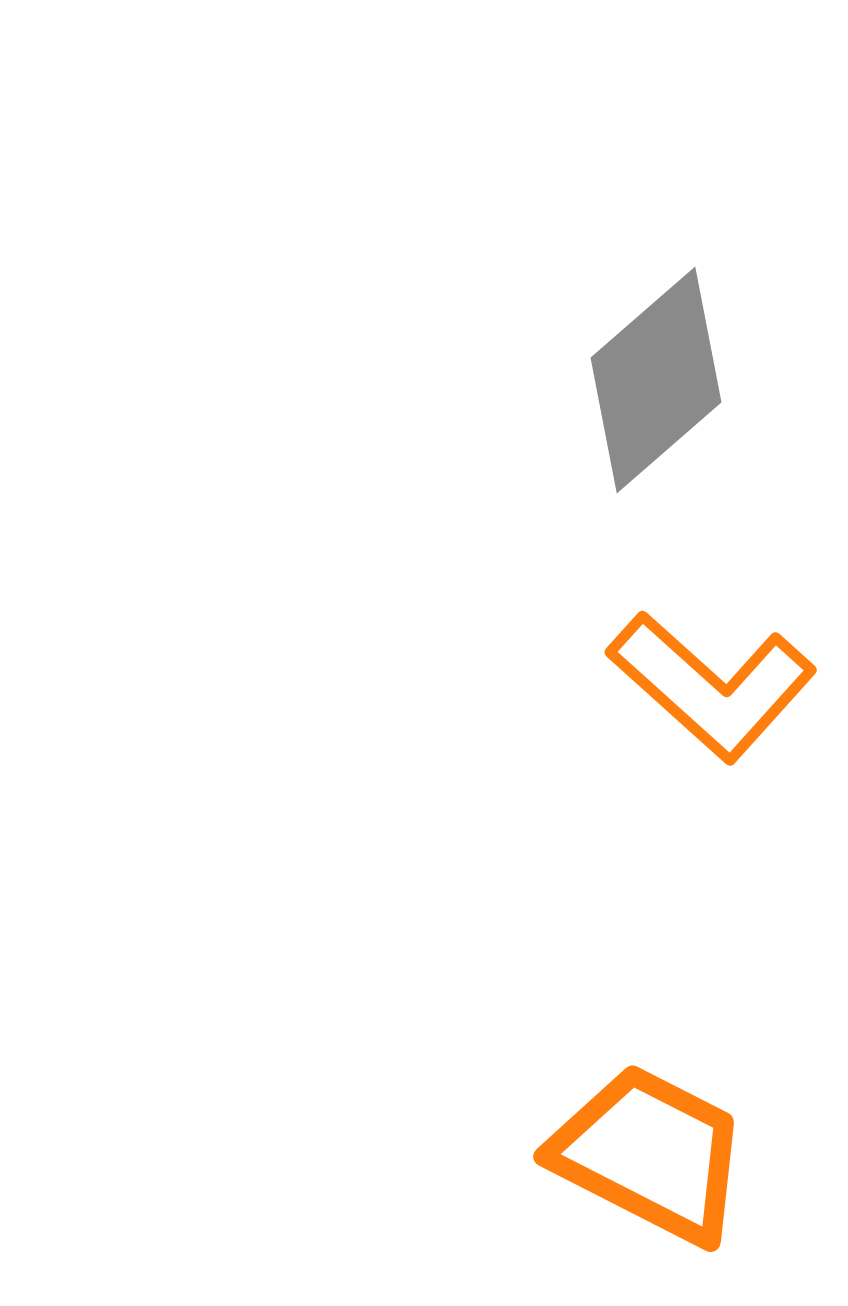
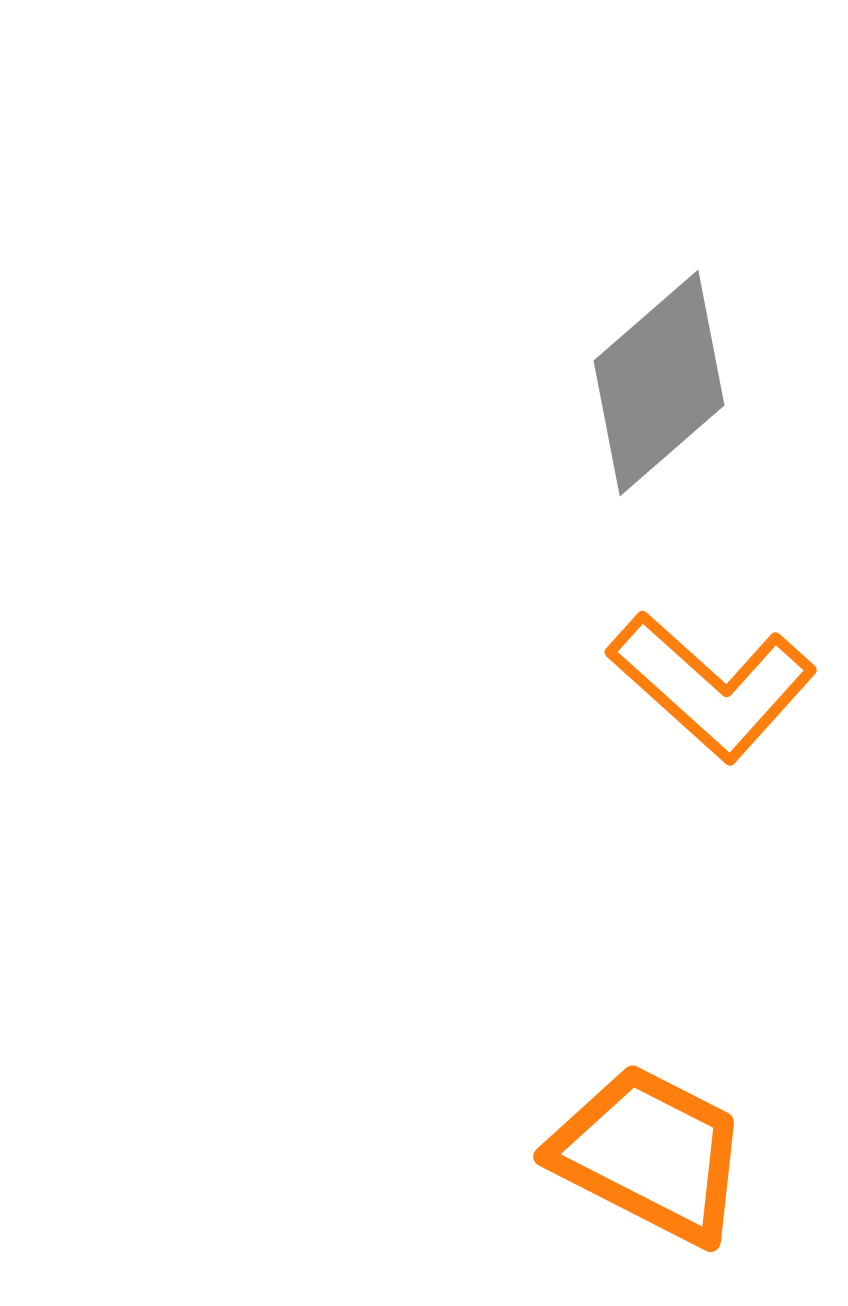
gray diamond: moved 3 px right, 3 px down
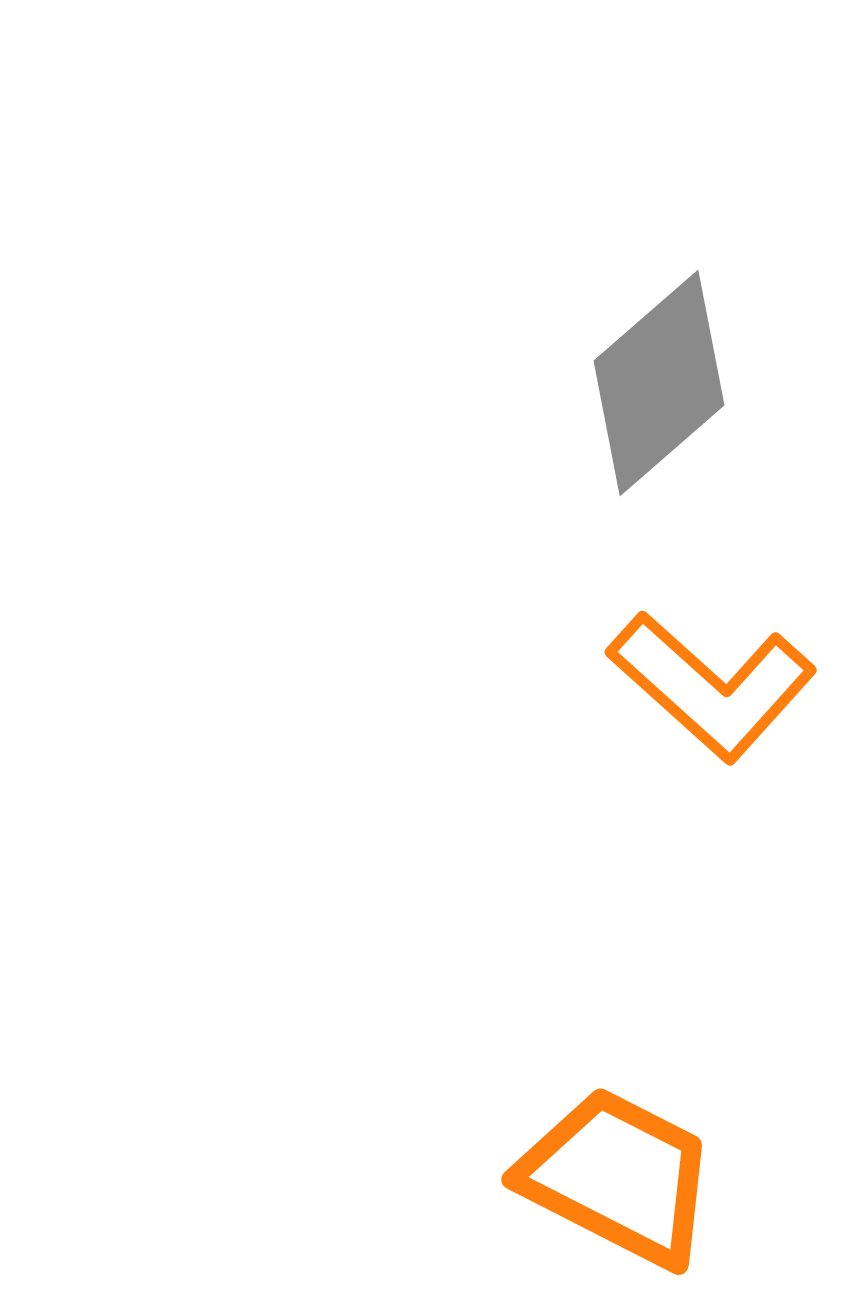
orange trapezoid: moved 32 px left, 23 px down
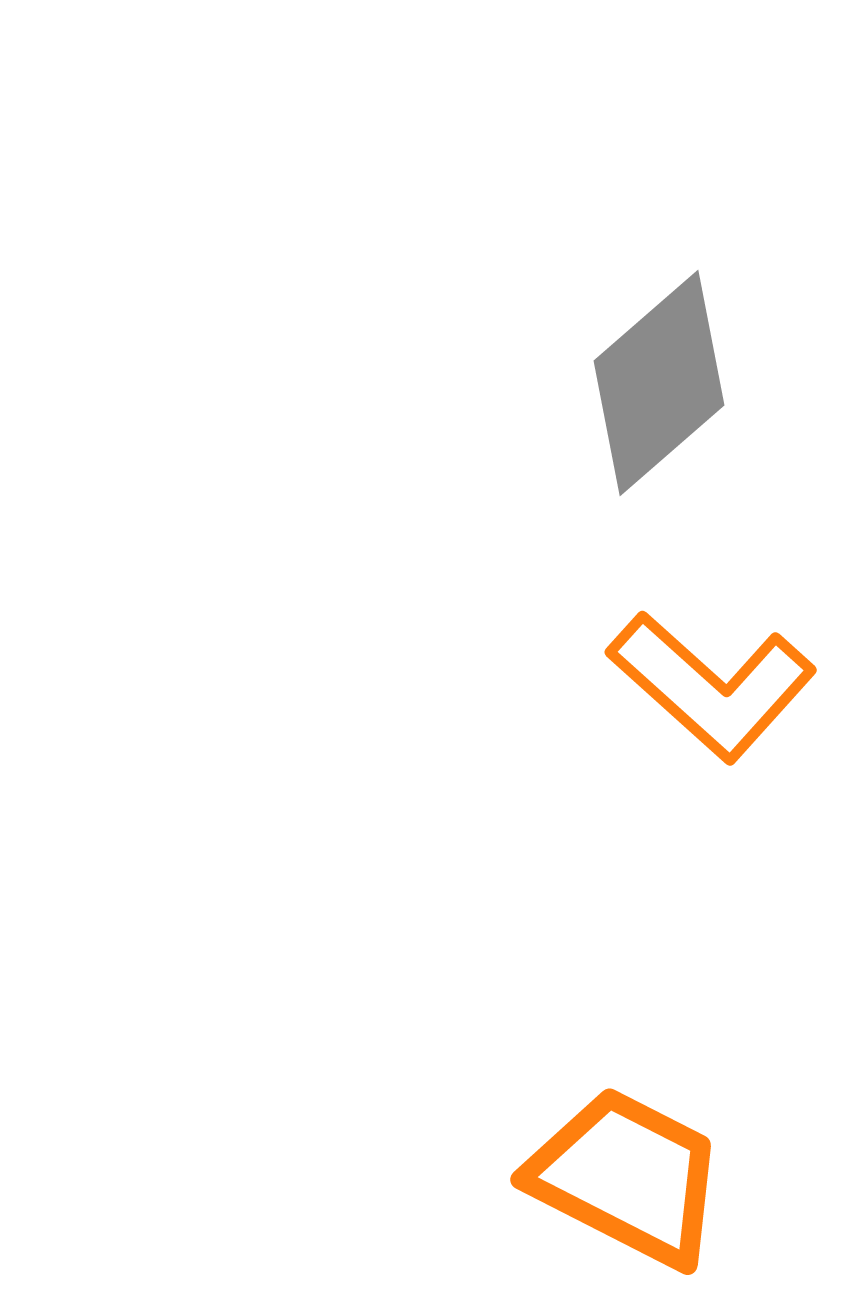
orange trapezoid: moved 9 px right
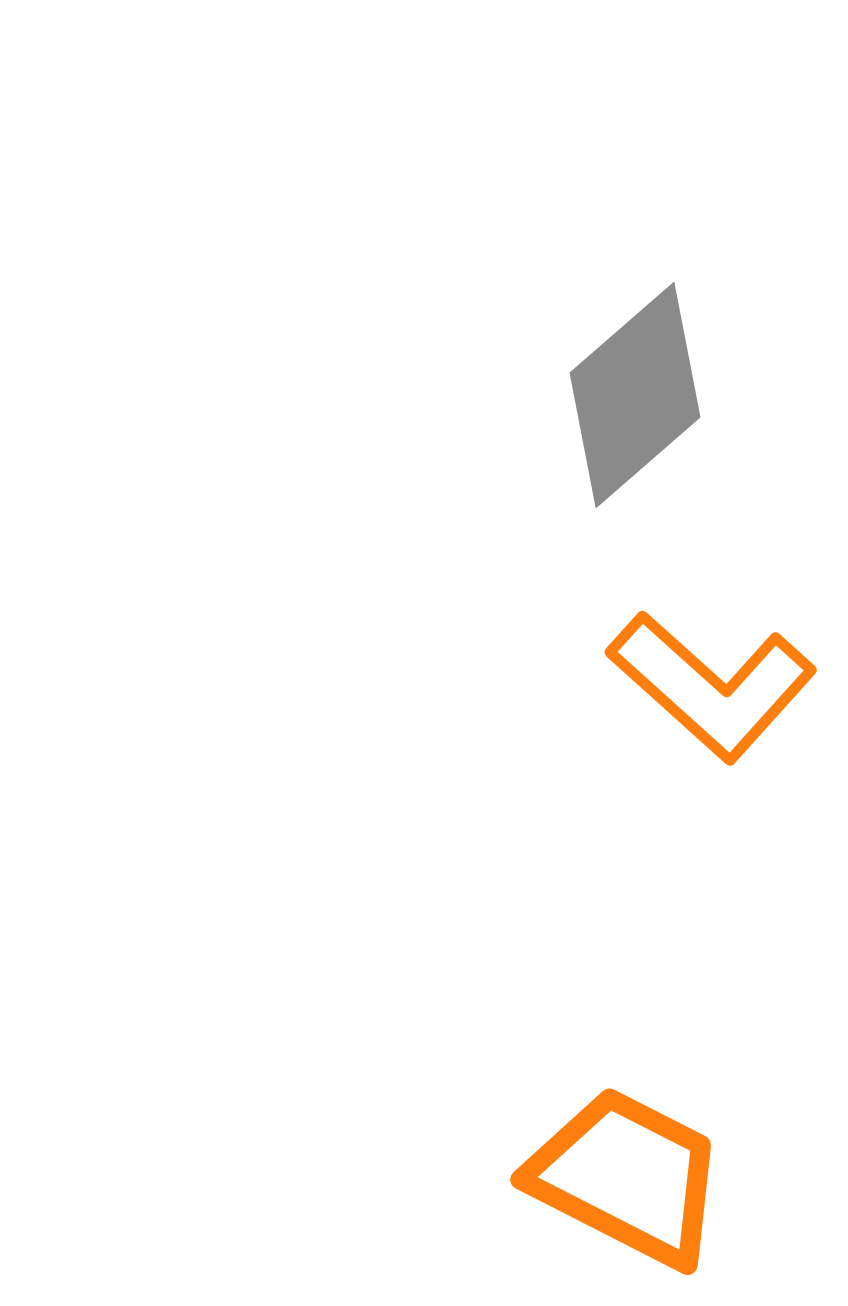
gray diamond: moved 24 px left, 12 px down
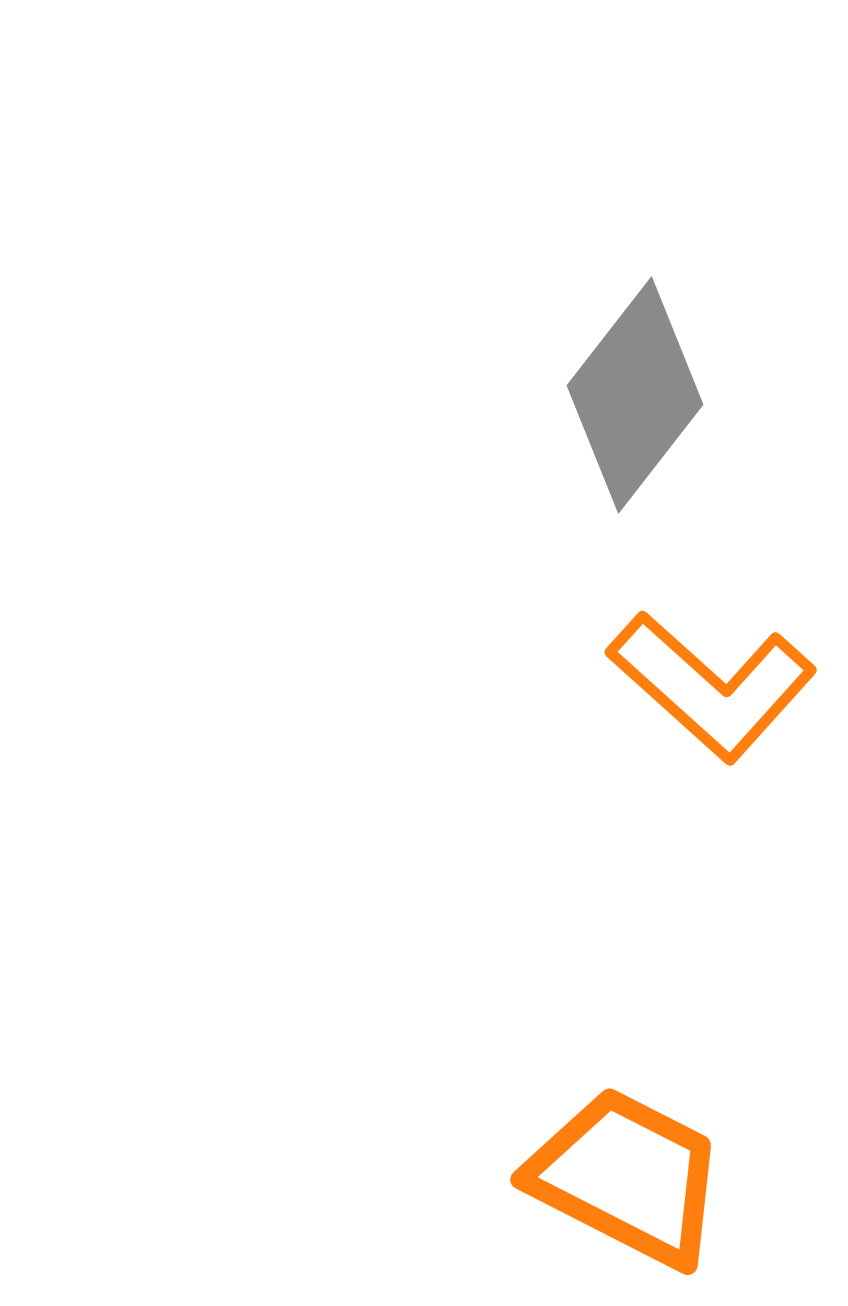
gray diamond: rotated 11 degrees counterclockwise
